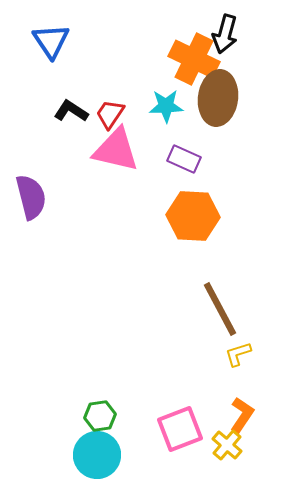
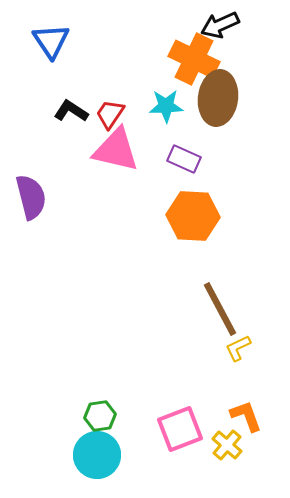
black arrow: moved 5 px left, 9 px up; rotated 51 degrees clockwise
yellow L-shape: moved 6 px up; rotated 8 degrees counterclockwise
orange L-shape: moved 4 px right, 1 px down; rotated 54 degrees counterclockwise
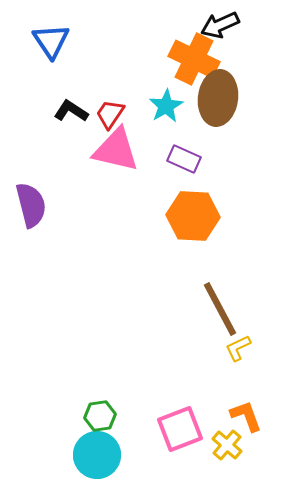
cyan star: rotated 28 degrees counterclockwise
purple semicircle: moved 8 px down
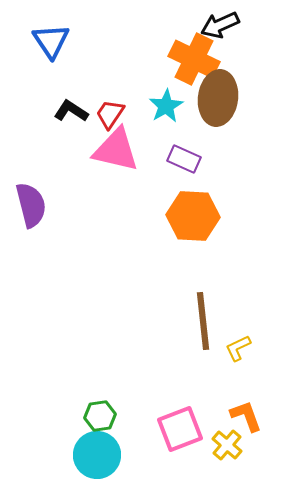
brown line: moved 17 px left, 12 px down; rotated 22 degrees clockwise
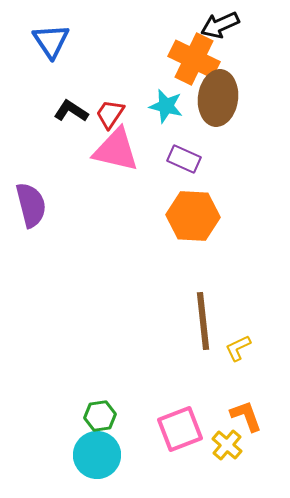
cyan star: rotated 28 degrees counterclockwise
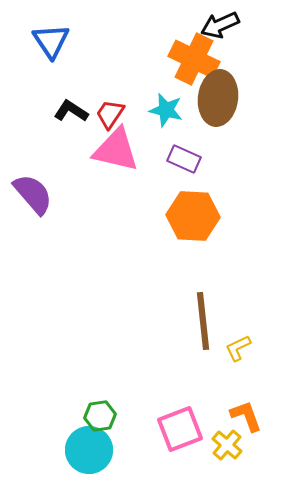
cyan star: moved 4 px down
purple semicircle: moved 2 px right, 11 px up; rotated 27 degrees counterclockwise
cyan circle: moved 8 px left, 5 px up
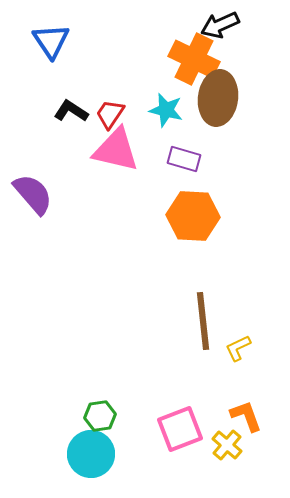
purple rectangle: rotated 8 degrees counterclockwise
cyan circle: moved 2 px right, 4 px down
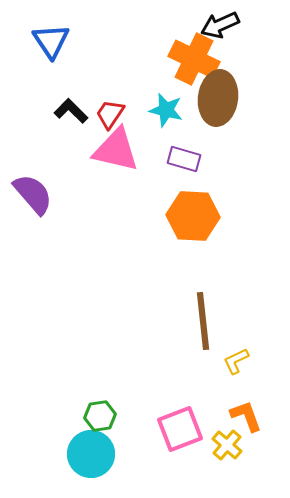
black L-shape: rotated 12 degrees clockwise
yellow L-shape: moved 2 px left, 13 px down
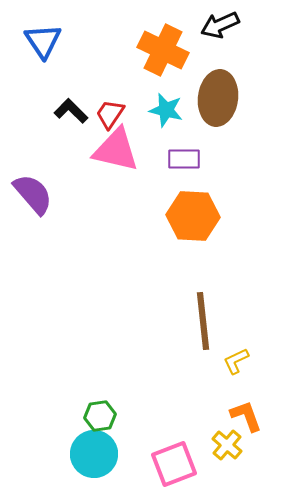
blue triangle: moved 8 px left
orange cross: moved 31 px left, 9 px up
purple rectangle: rotated 16 degrees counterclockwise
pink square: moved 6 px left, 35 px down
cyan circle: moved 3 px right
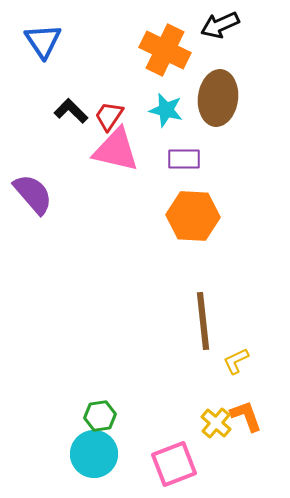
orange cross: moved 2 px right
red trapezoid: moved 1 px left, 2 px down
yellow cross: moved 11 px left, 22 px up
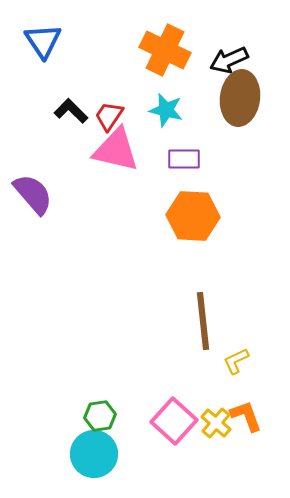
black arrow: moved 9 px right, 35 px down
brown ellipse: moved 22 px right
pink square: moved 43 px up; rotated 27 degrees counterclockwise
